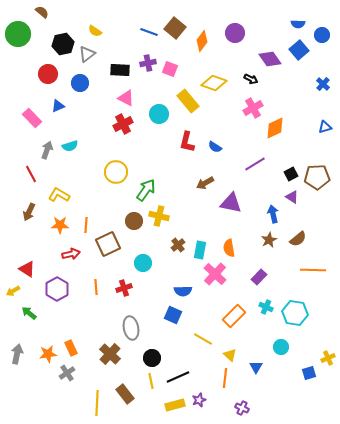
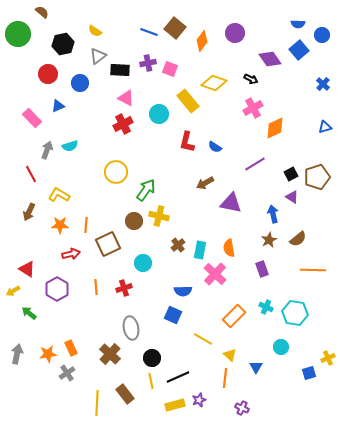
gray triangle at (87, 54): moved 11 px right, 2 px down
brown pentagon at (317, 177): rotated 15 degrees counterclockwise
purple rectangle at (259, 277): moved 3 px right, 8 px up; rotated 63 degrees counterclockwise
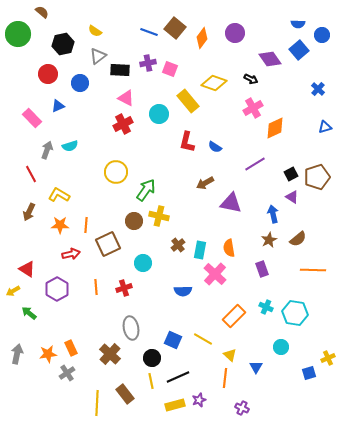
orange diamond at (202, 41): moved 3 px up
blue cross at (323, 84): moved 5 px left, 5 px down
blue square at (173, 315): moved 25 px down
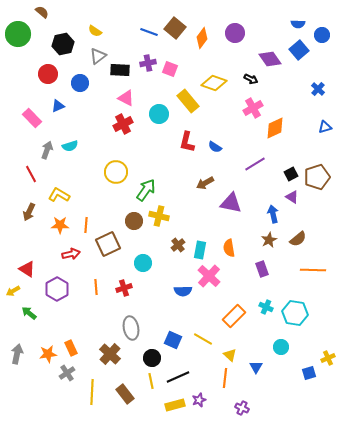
pink cross at (215, 274): moved 6 px left, 2 px down
yellow line at (97, 403): moved 5 px left, 11 px up
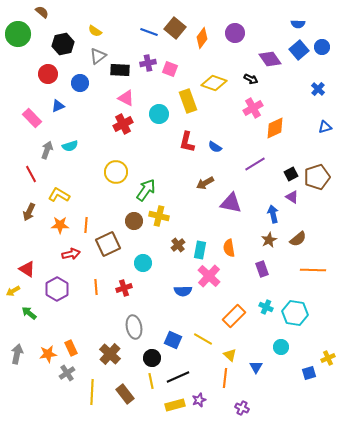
blue circle at (322, 35): moved 12 px down
yellow rectangle at (188, 101): rotated 20 degrees clockwise
gray ellipse at (131, 328): moved 3 px right, 1 px up
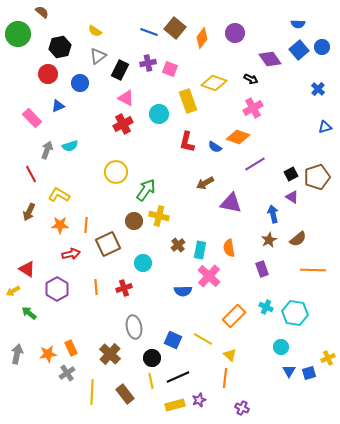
black hexagon at (63, 44): moved 3 px left, 3 px down
black rectangle at (120, 70): rotated 66 degrees counterclockwise
orange diamond at (275, 128): moved 37 px left, 9 px down; rotated 45 degrees clockwise
blue triangle at (256, 367): moved 33 px right, 4 px down
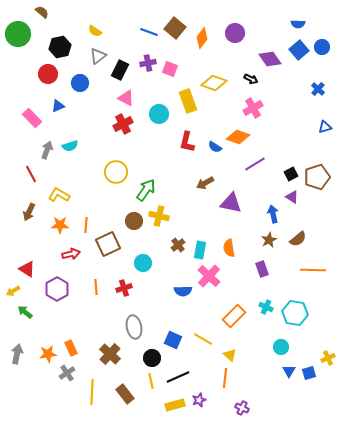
green arrow at (29, 313): moved 4 px left, 1 px up
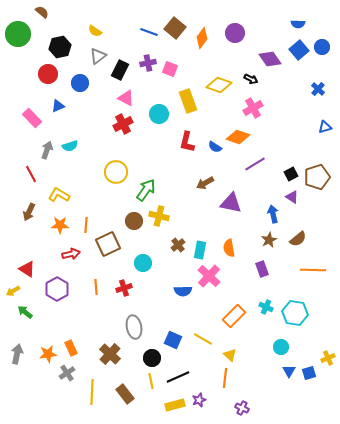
yellow diamond at (214, 83): moved 5 px right, 2 px down
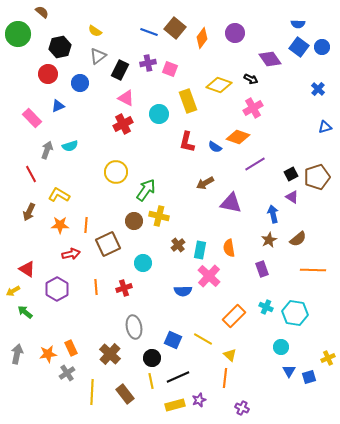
blue square at (299, 50): moved 3 px up; rotated 12 degrees counterclockwise
blue square at (309, 373): moved 4 px down
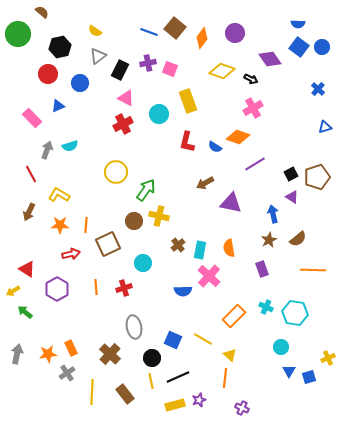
yellow diamond at (219, 85): moved 3 px right, 14 px up
